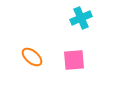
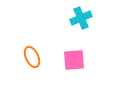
orange ellipse: rotated 25 degrees clockwise
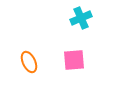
orange ellipse: moved 3 px left, 5 px down
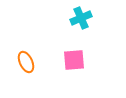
orange ellipse: moved 3 px left
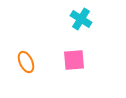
cyan cross: moved 1 px down; rotated 35 degrees counterclockwise
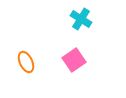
pink square: rotated 30 degrees counterclockwise
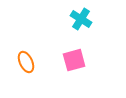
pink square: rotated 20 degrees clockwise
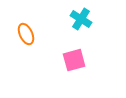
orange ellipse: moved 28 px up
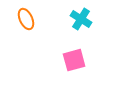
orange ellipse: moved 15 px up
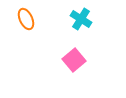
pink square: rotated 25 degrees counterclockwise
